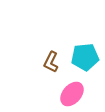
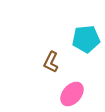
cyan pentagon: moved 1 px right, 18 px up
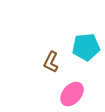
cyan pentagon: moved 8 px down
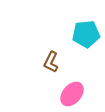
cyan pentagon: moved 13 px up
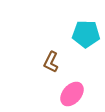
cyan pentagon: rotated 8 degrees clockwise
